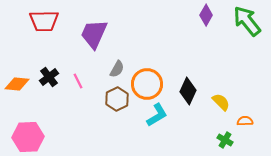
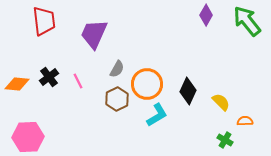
red trapezoid: rotated 96 degrees counterclockwise
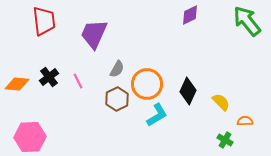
purple diamond: moved 16 px left; rotated 35 degrees clockwise
pink hexagon: moved 2 px right
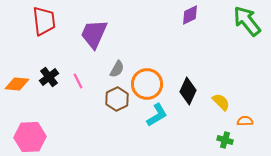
green cross: rotated 14 degrees counterclockwise
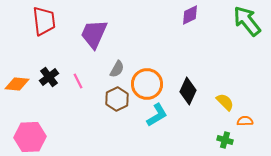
yellow semicircle: moved 4 px right
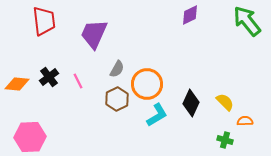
black diamond: moved 3 px right, 12 px down
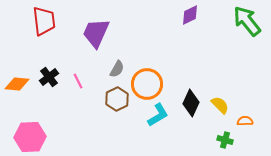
purple trapezoid: moved 2 px right, 1 px up
yellow semicircle: moved 5 px left, 3 px down
cyan L-shape: moved 1 px right
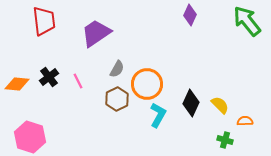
purple diamond: rotated 40 degrees counterclockwise
purple trapezoid: rotated 32 degrees clockwise
cyan L-shape: rotated 30 degrees counterclockwise
pink hexagon: rotated 20 degrees clockwise
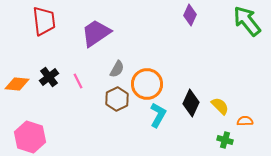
yellow semicircle: moved 1 px down
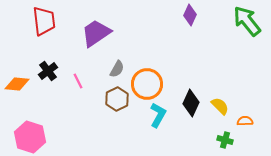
black cross: moved 1 px left, 6 px up
